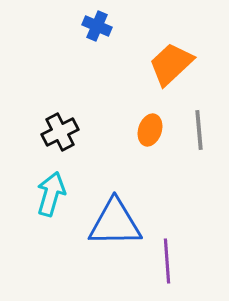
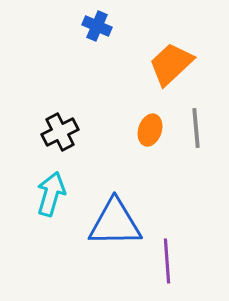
gray line: moved 3 px left, 2 px up
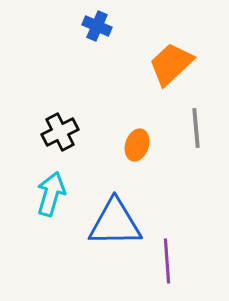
orange ellipse: moved 13 px left, 15 px down
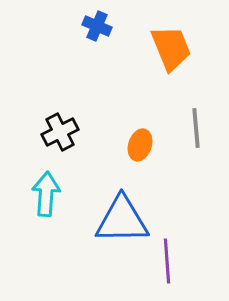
orange trapezoid: moved 16 px up; rotated 111 degrees clockwise
orange ellipse: moved 3 px right
cyan arrow: moved 5 px left; rotated 12 degrees counterclockwise
blue triangle: moved 7 px right, 3 px up
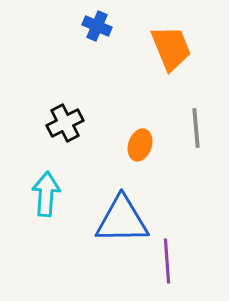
black cross: moved 5 px right, 9 px up
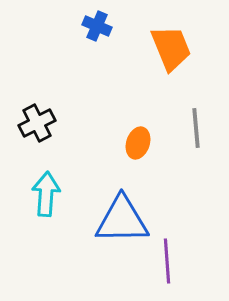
black cross: moved 28 px left
orange ellipse: moved 2 px left, 2 px up
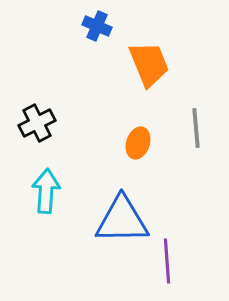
orange trapezoid: moved 22 px left, 16 px down
cyan arrow: moved 3 px up
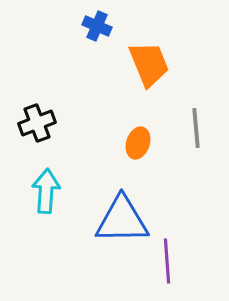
black cross: rotated 6 degrees clockwise
